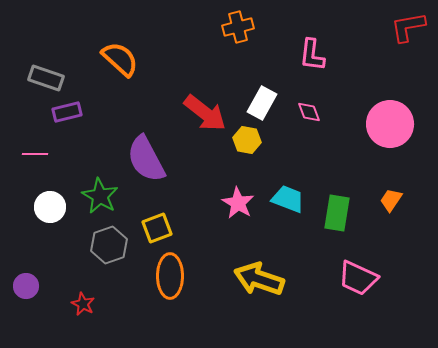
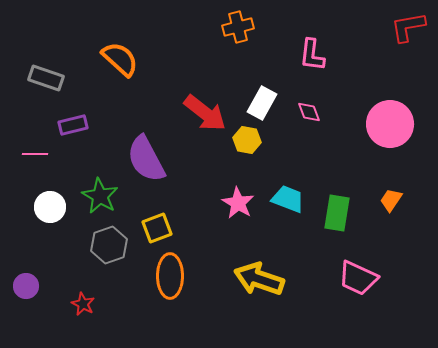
purple rectangle: moved 6 px right, 13 px down
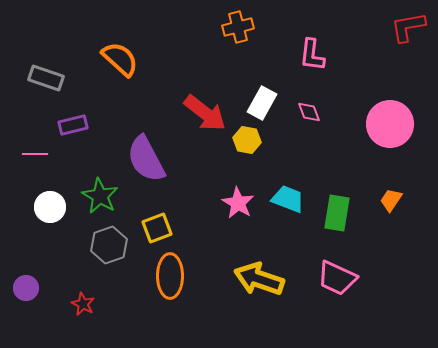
pink trapezoid: moved 21 px left
purple circle: moved 2 px down
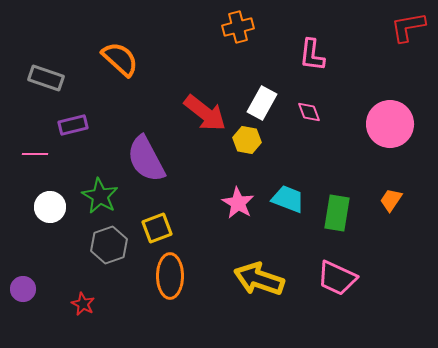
purple circle: moved 3 px left, 1 px down
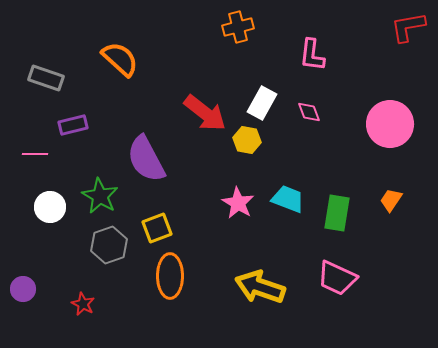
yellow arrow: moved 1 px right, 8 px down
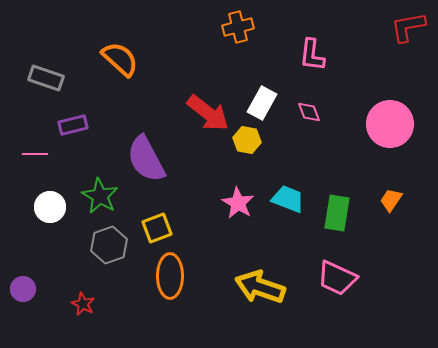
red arrow: moved 3 px right
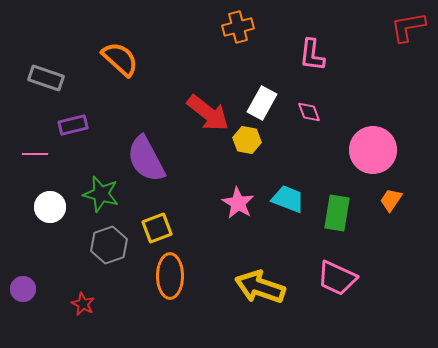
pink circle: moved 17 px left, 26 px down
green star: moved 1 px right, 2 px up; rotated 15 degrees counterclockwise
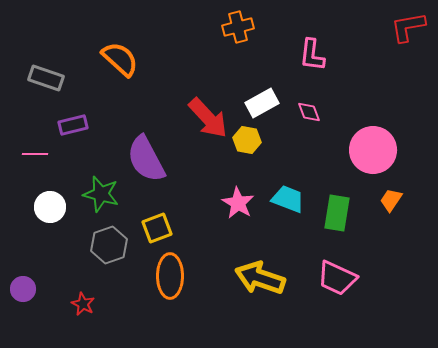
white rectangle: rotated 32 degrees clockwise
red arrow: moved 5 px down; rotated 9 degrees clockwise
yellow arrow: moved 9 px up
